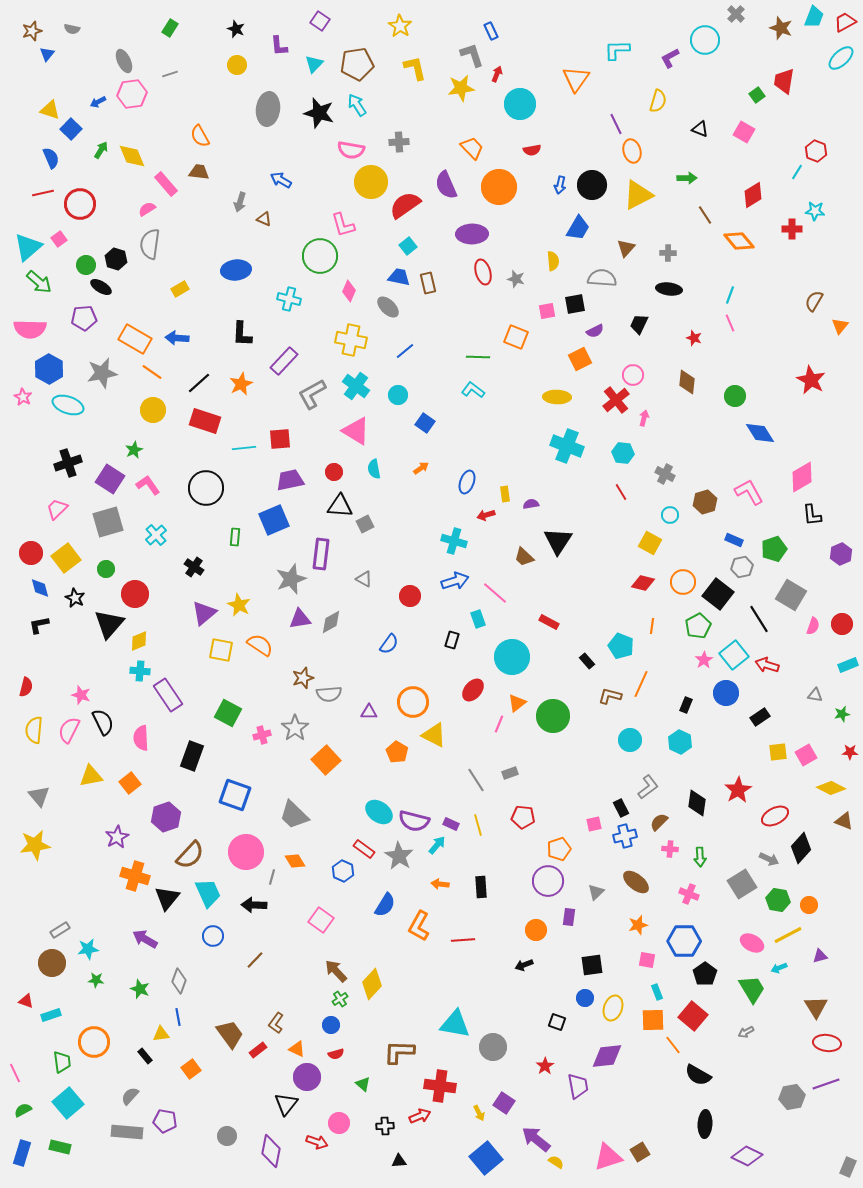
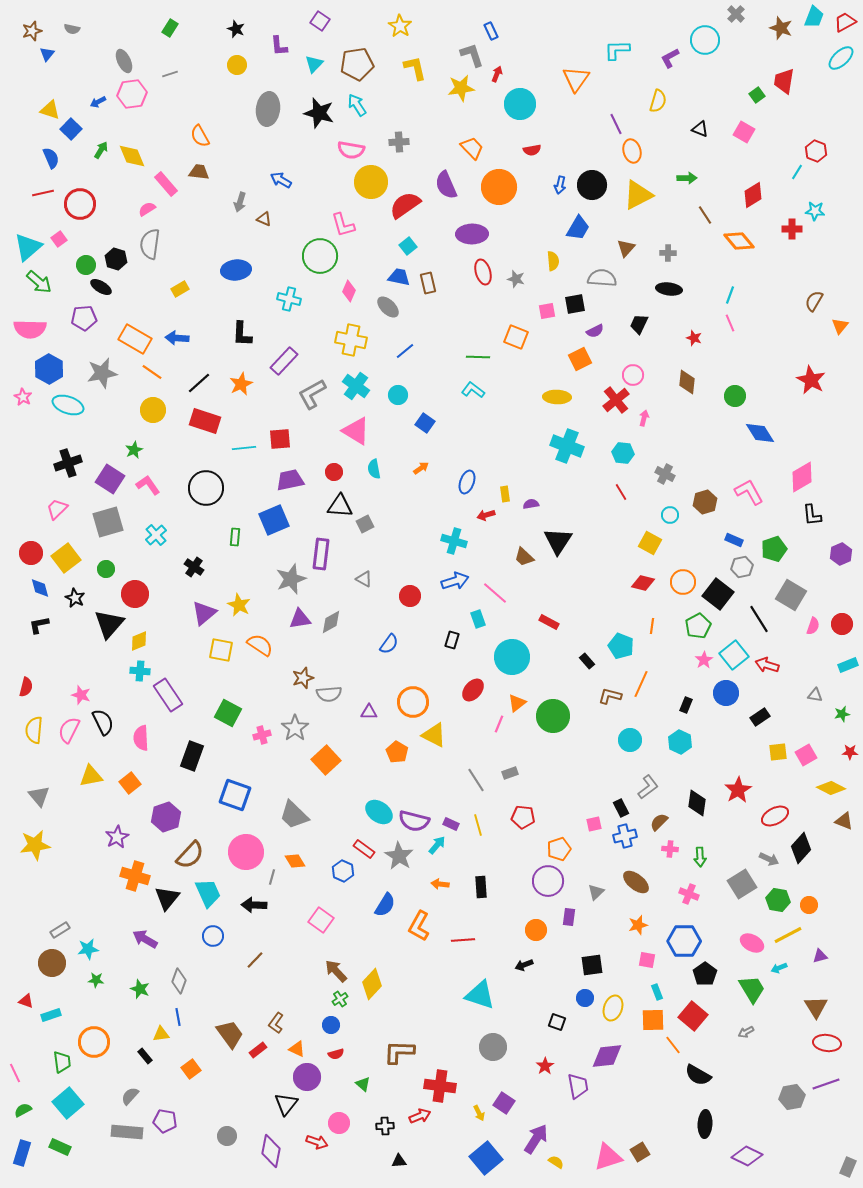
cyan triangle at (455, 1024): moved 25 px right, 29 px up; rotated 8 degrees clockwise
purple arrow at (536, 1139): rotated 84 degrees clockwise
green rectangle at (60, 1147): rotated 10 degrees clockwise
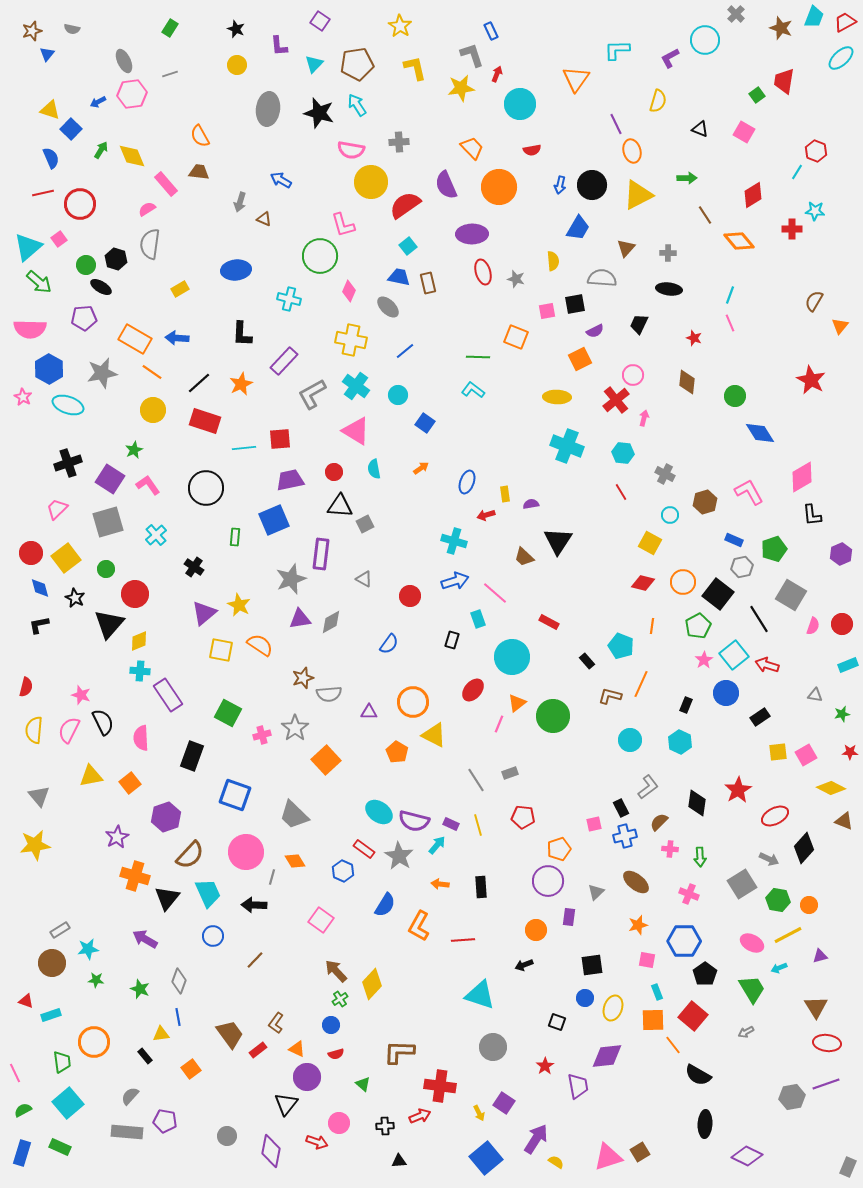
black diamond at (801, 848): moved 3 px right
